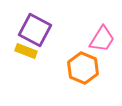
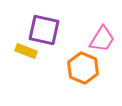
purple square: moved 9 px right; rotated 16 degrees counterclockwise
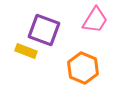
purple square: rotated 8 degrees clockwise
pink trapezoid: moved 7 px left, 19 px up
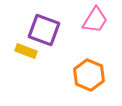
orange hexagon: moved 6 px right, 7 px down
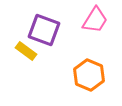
yellow rectangle: rotated 15 degrees clockwise
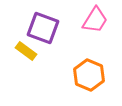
purple square: moved 1 px left, 2 px up
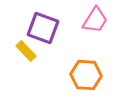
yellow rectangle: rotated 10 degrees clockwise
orange hexagon: moved 3 px left; rotated 20 degrees counterclockwise
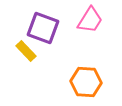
pink trapezoid: moved 5 px left
orange hexagon: moved 7 px down
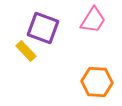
pink trapezoid: moved 3 px right
orange hexagon: moved 11 px right
